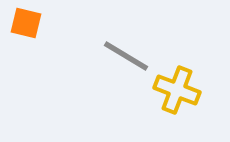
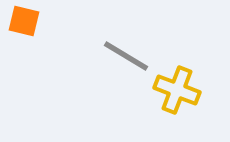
orange square: moved 2 px left, 2 px up
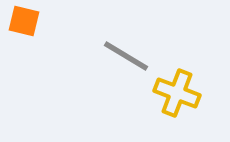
yellow cross: moved 3 px down
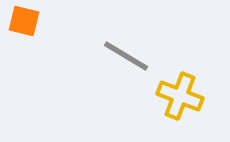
yellow cross: moved 3 px right, 3 px down
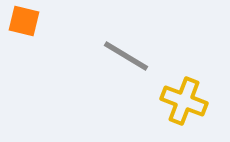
yellow cross: moved 4 px right, 5 px down
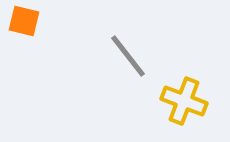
gray line: moved 2 px right; rotated 21 degrees clockwise
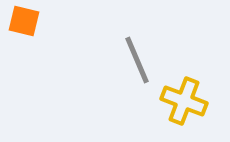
gray line: moved 9 px right, 4 px down; rotated 15 degrees clockwise
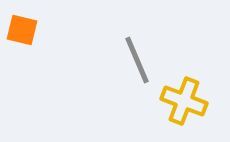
orange square: moved 2 px left, 9 px down
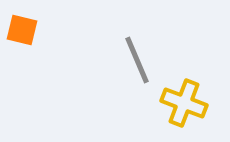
yellow cross: moved 2 px down
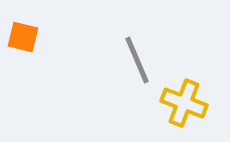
orange square: moved 1 px right, 7 px down
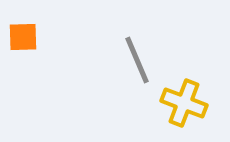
orange square: rotated 16 degrees counterclockwise
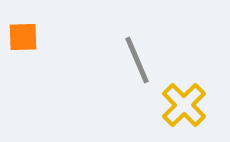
yellow cross: moved 2 px down; rotated 24 degrees clockwise
